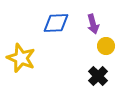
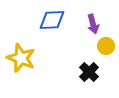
blue diamond: moved 4 px left, 3 px up
black cross: moved 9 px left, 4 px up
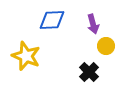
yellow star: moved 5 px right, 2 px up
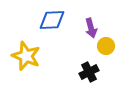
purple arrow: moved 2 px left, 4 px down
black cross: rotated 18 degrees clockwise
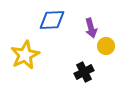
yellow star: moved 1 px left, 1 px up; rotated 24 degrees clockwise
black cross: moved 5 px left
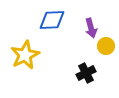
black cross: moved 2 px right, 1 px down
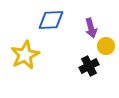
blue diamond: moved 1 px left
black cross: moved 3 px right, 7 px up
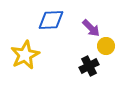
purple arrow: rotated 30 degrees counterclockwise
